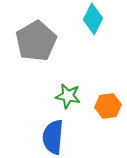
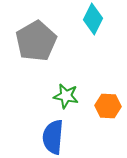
green star: moved 2 px left
orange hexagon: rotated 10 degrees clockwise
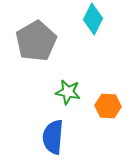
green star: moved 2 px right, 4 px up
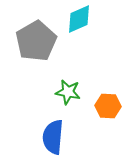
cyan diamond: moved 14 px left; rotated 40 degrees clockwise
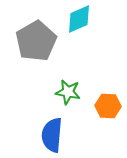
blue semicircle: moved 1 px left, 2 px up
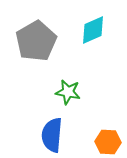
cyan diamond: moved 14 px right, 11 px down
orange hexagon: moved 36 px down
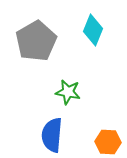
cyan diamond: rotated 44 degrees counterclockwise
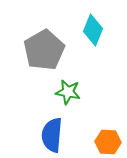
gray pentagon: moved 8 px right, 9 px down
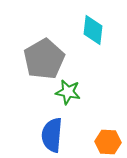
cyan diamond: rotated 16 degrees counterclockwise
gray pentagon: moved 9 px down
